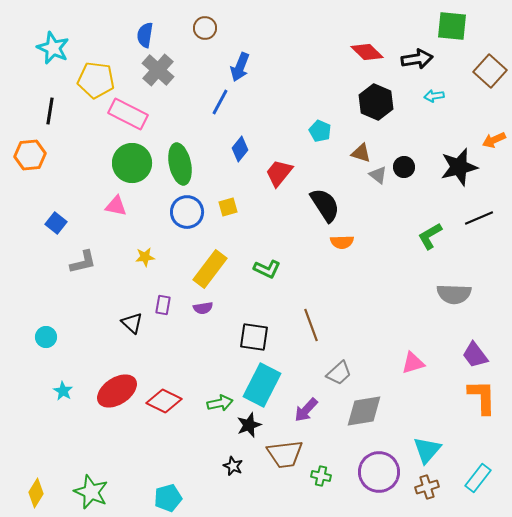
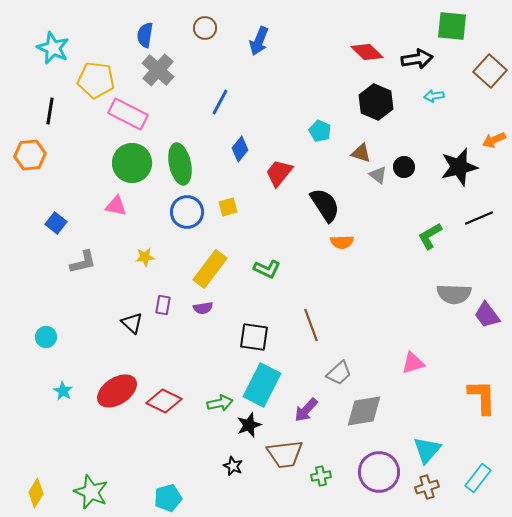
blue arrow at (240, 67): moved 19 px right, 26 px up
purple trapezoid at (475, 355): moved 12 px right, 40 px up
green cross at (321, 476): rotated 24 degrees counterclockwise
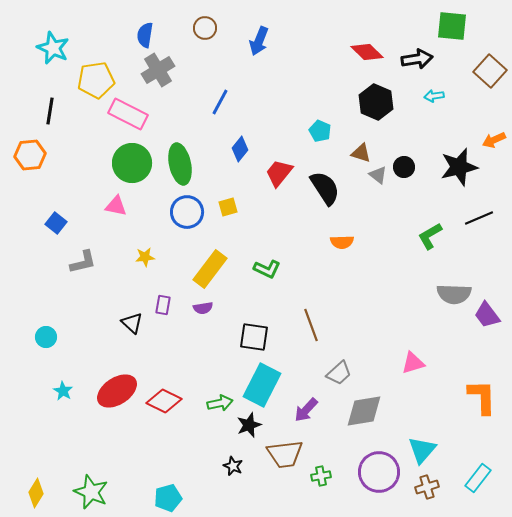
gray cross at (158, 70): rotated 16 degrees clockwise
yellow pentagon at (96, 80): rotated 15 degrees counterclockwise
black semicircle at (325, 205): moved 17 px up
cyan triangle at (427, 450): moved 5 px left
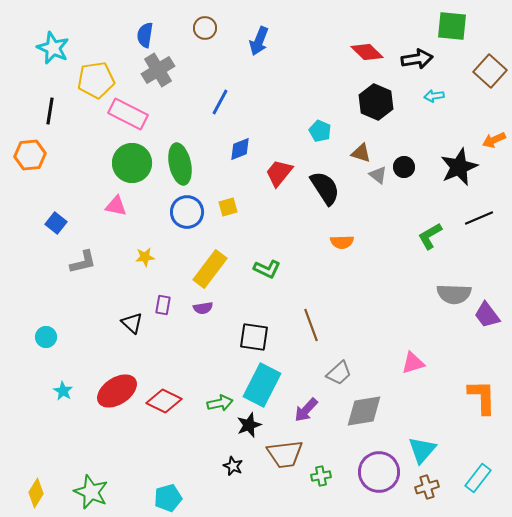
blue diamond at (240, 149): rotated 30 degrees clockwise
black star at (459, 167): rotated 9 degrees counterclockwise
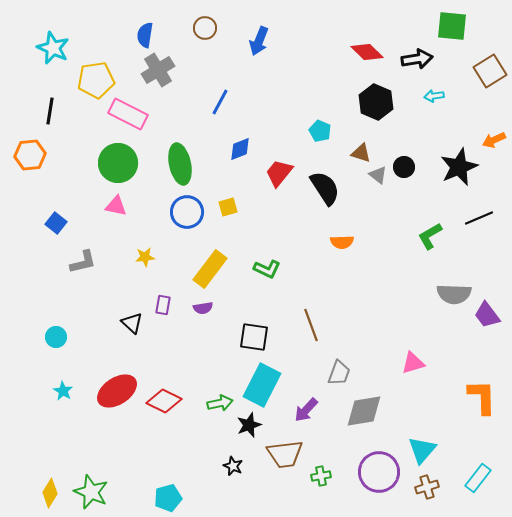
brown square at (490, 71): rotated 16 degrees clockwise
green circle at (132, 163): moved 14 px left
cyan circle at (46, 337): moved 10 px right
gray trapezoid at (339, 373): rotated 28 degrees counterclockwise
yellow diamond at (36, 493): moved 14 px right
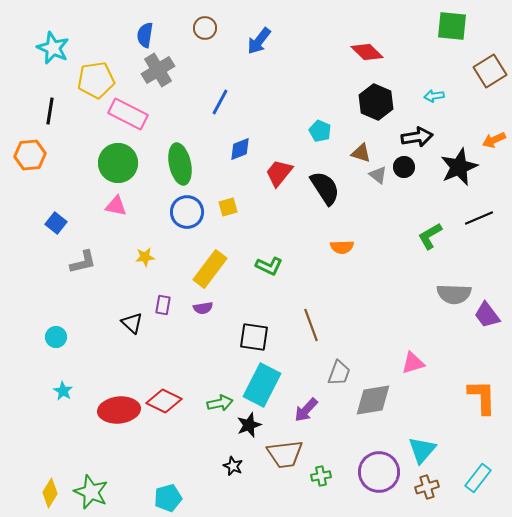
blue arrow at (259, 41): rotated 16 degrees clockwise
black arrow at (417, 59): moved 78 px down
orange semicircle at (342, 242): moved 5 px down
green L-shape at (267, 269): moved 2 px right, 3 px up
red ellipse at (117, 391): moved 2 px right, 19 px down; rotated 27 degrees clockwise
gray diamond at (364, 411): moved 9 px right, 11 px up
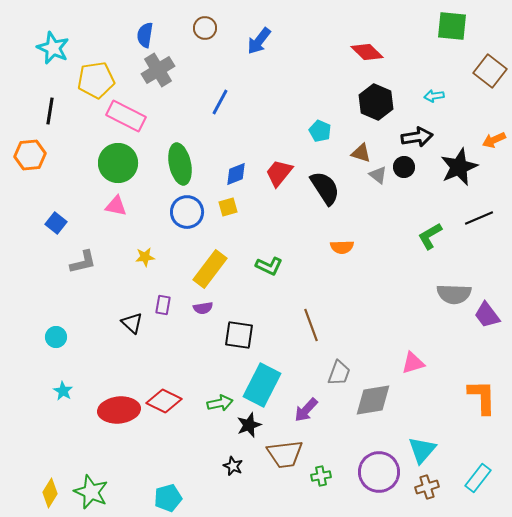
brown square at (490, 71): rotated 20 degrees counterclockwise
pink rectangle at (128, 114): moved 2 px left, 2 px down
blue diamond at (240, 149): moved 4 px left, 25 px down
black square at (254, 337): moved 15 px left, 2 px up
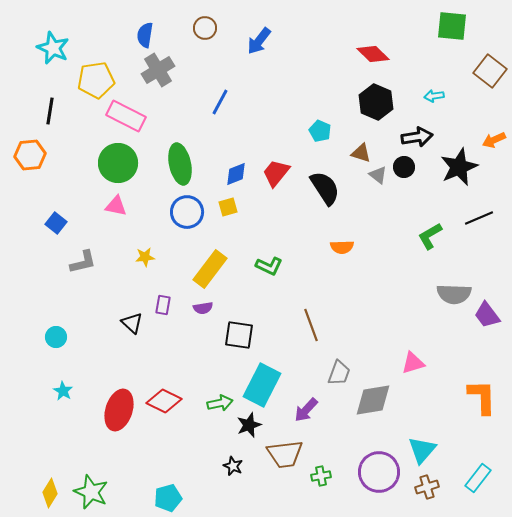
red diamond at (367, 52): moved 6 px right, 2 px down
red trapezoid at (279, 173): moved 3 px left
red ellipse at (119, 410): rotated 66 degrees counterclockwise
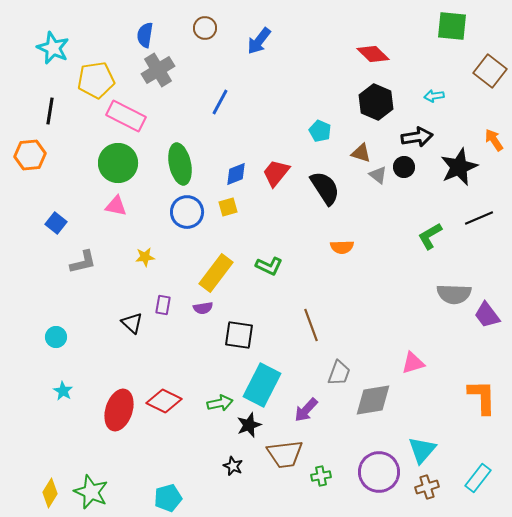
orange arrow at (494, 140): rotated 80 degrees clockwise
yellow rectangle at (210, 269): moved 6 px right, 4 px down
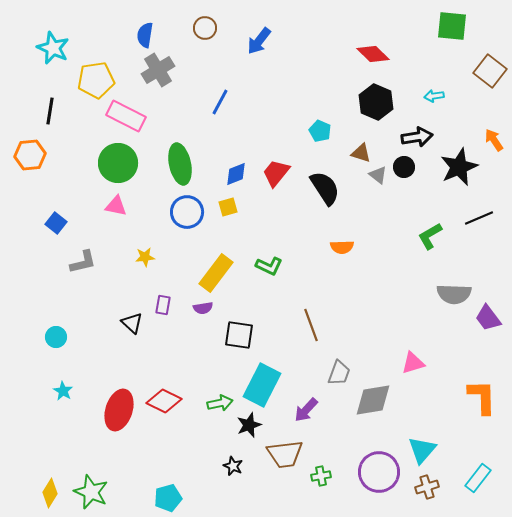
purple trapezoid at (487, 315): moved 1 px right, 3 px down
